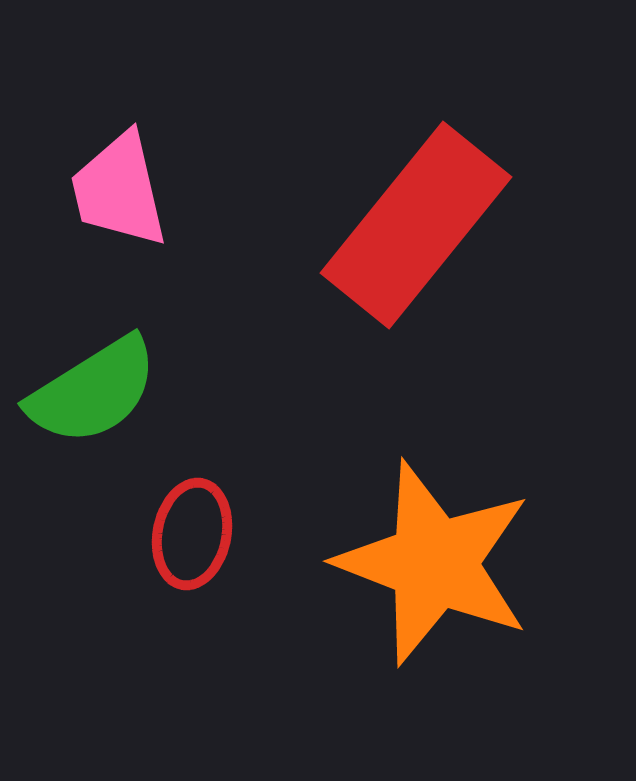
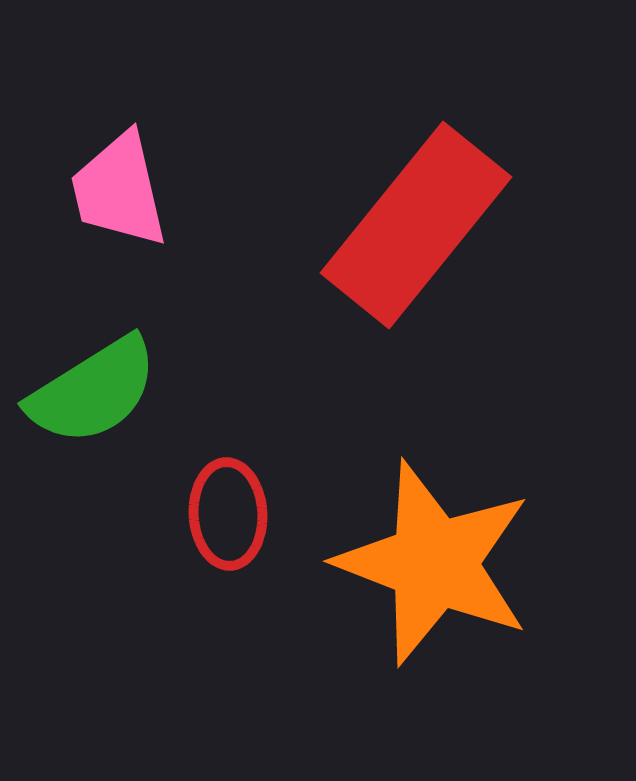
red ellipse: moved 36 px right, 20 px up; rotated 14 degrees counterclockwise
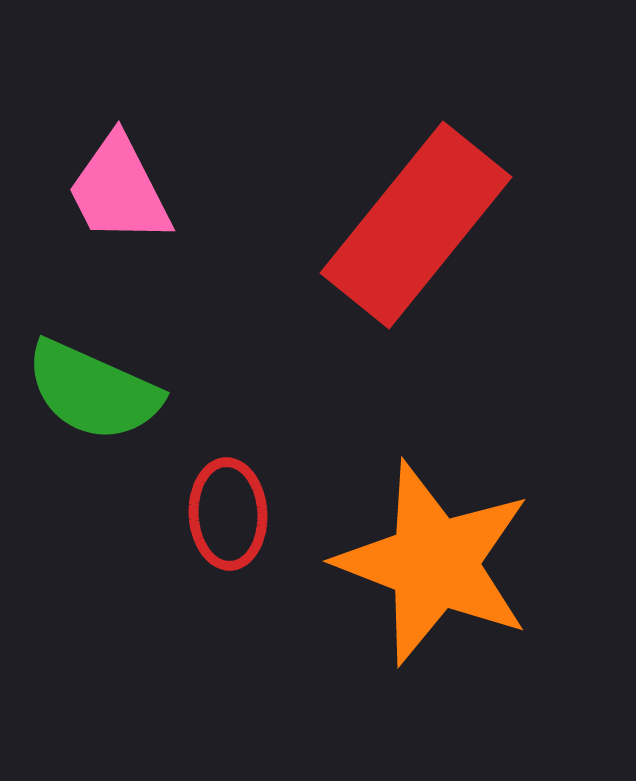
pink trapezoid: rotated 14 degrees counterclockwise
green semicircle: rotated 56 degrees clockwise
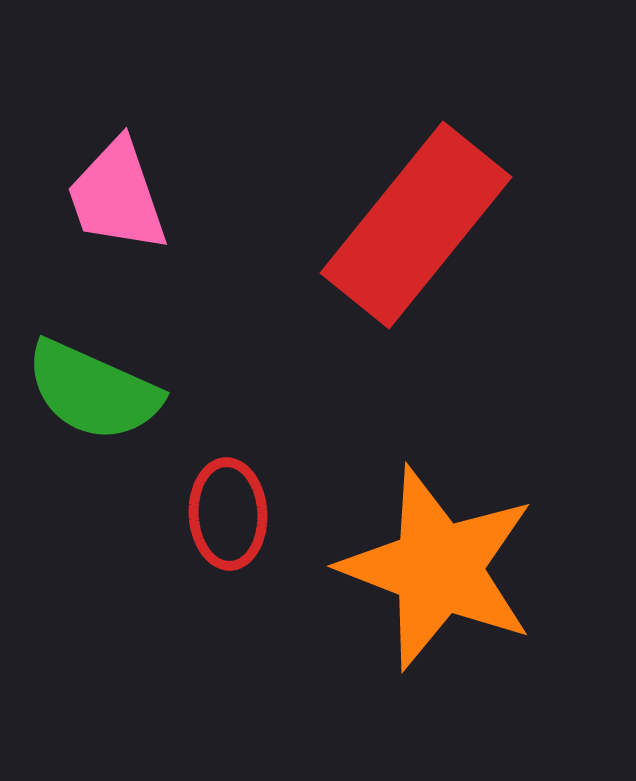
pink trapezoid: moved 2 px left, 6 px down; rotated 8 degrees clockwise
orange star: moved 4 px right, 5 px down
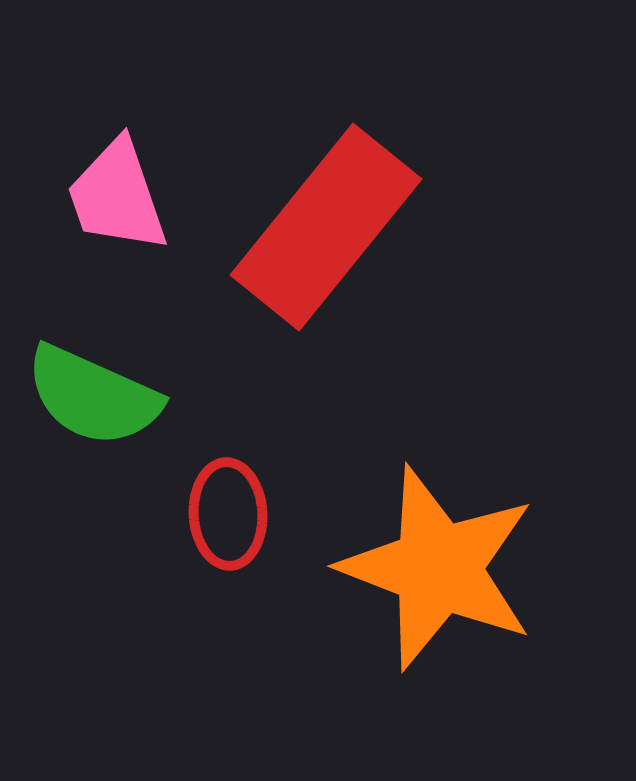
red rectangle: moved 90 px left, 2 px down
green semicircle: moved 5 px down
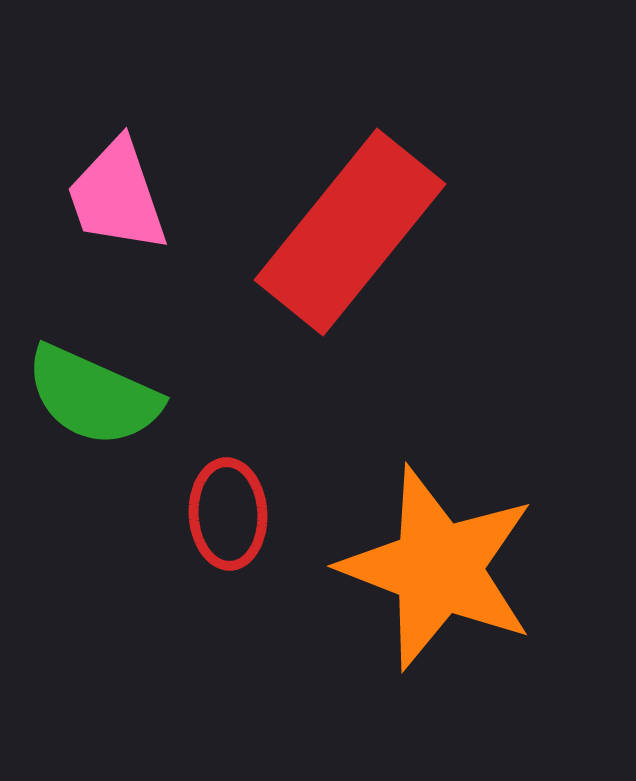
red rectangle: moved 24 px right, 5 px down
